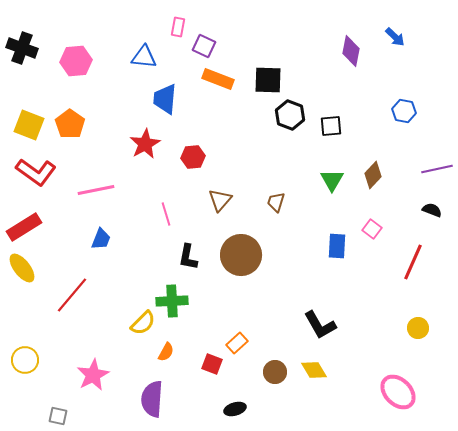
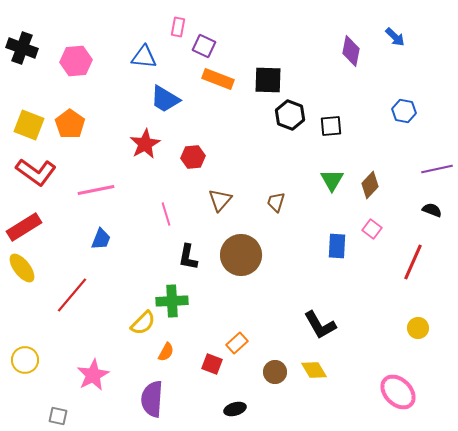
blue trapezoid at (165, 99): rotated 64 degrees counterclockwise
brown diamond at (373, 175): moved 3 px left, 10 px down
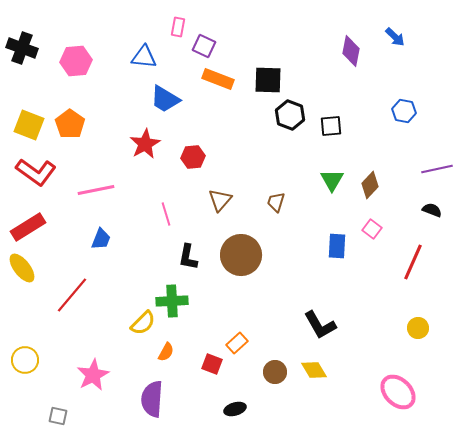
red rectangle at (24, 227): moved 4 px right
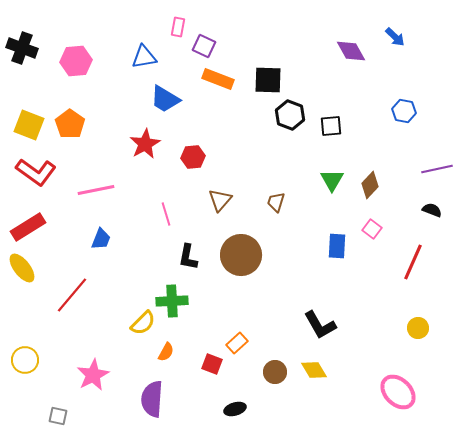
purple diamond at (351, 51): rotated 40 degrees counterclockwise
blue triangle at (144, 57): rotated 16 degrees counterclockwise
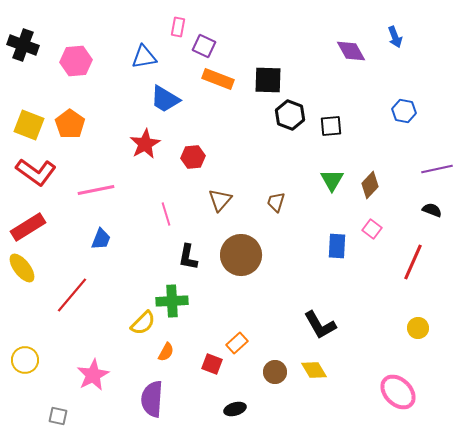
blue arrow at (395, 37): rotated 25 degrees clockwise
black cross at (22, 48): moved 1 px right, 3 px up
